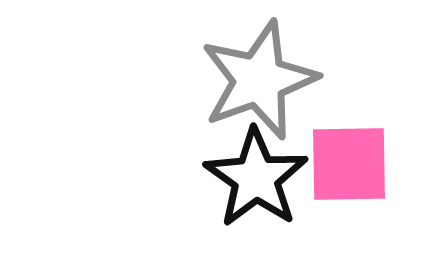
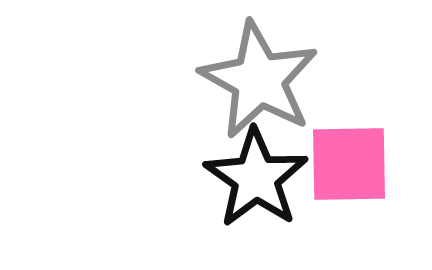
gray star: rotated 23 degrees counterclockwise
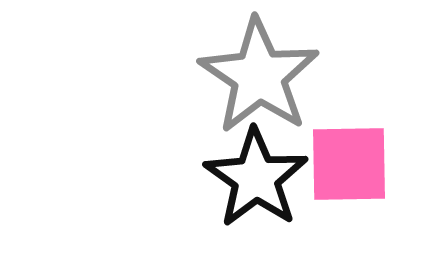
gray star: moved 4 px up; rotated 5 degrees clockwise
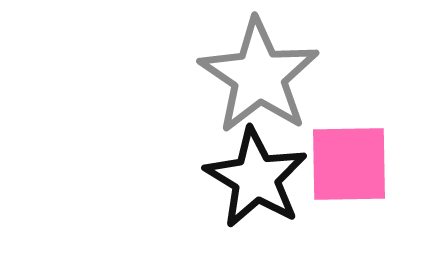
black star: rotated 4 degrees counterclockwise
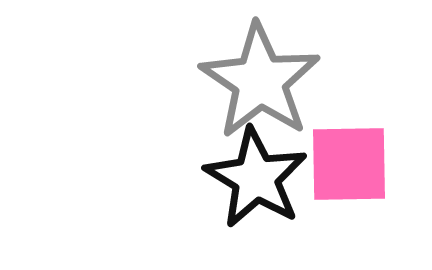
gray star: moved 1 px right, 5 px down
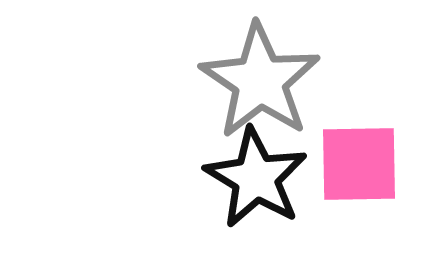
pink square: moved 10 px right
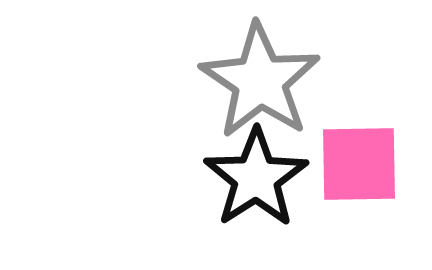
black star: rotated 8 degrees clockwise
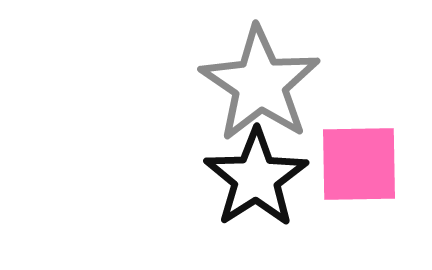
gray star: moved 3 px down
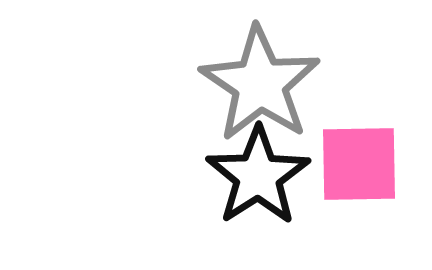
black star: moved 2 px right, 2 px up
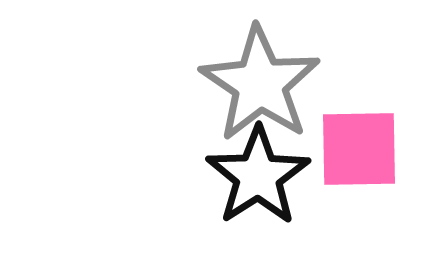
pink square: moved 15 px up
